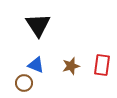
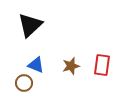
black triangle: moved 8 px left; rotated 20 degrees clockwise
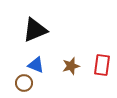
black triangle: moved 5 px right, 5 px down; rotated 20 degrees clockwise
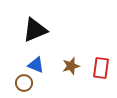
red rectangle: moved 1 px left, 3 px down
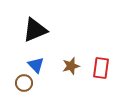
blue triangle: rotated 24 degrees clockwise
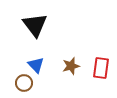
black triangle: moved 5 px up; rotated 44 degrees counterclockwise
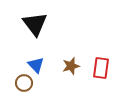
black triangle: moved 1 px up
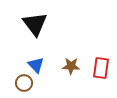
brown star: rotated 18 degrees clockwise
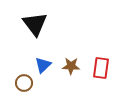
blue triangle: moved 7 px right; rotated 30 degrees clockwise
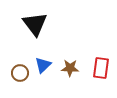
brown star: moved 1 px left, 2 px down
brown circle: moved 4 px left, 10 px up
